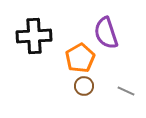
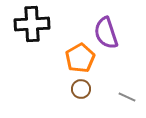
black cross: moved 2 px left, 12 px up
brown circle: moved 3 px left, 3 px down
gray line: moved 1 px right, 6 px down
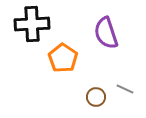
orange pentagon: moved 17 px left; rotated 8 degrees counterclockwise
brown circle: moved 15 px right, 8 px down
gray line: moved 2 px left, 8 px up
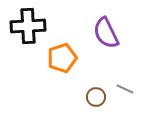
black cross: moved 4 px left, 2 px down
purple semicircle: rotated 8 degrees counterclockwise
orange pentagon: moved 1 px left; rotated 20 degrees clockwise
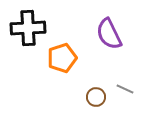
black cross: moved 2 px down
purple semicircle: moved 3 px right, 1 px down
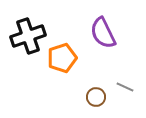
black cross: moved 8 px down; rotated 16 degrees counterclockwise
purple semicircle: moved 6 px left, 1 px up
gray line: moved 2 px up
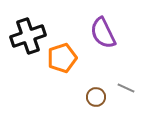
gray line: moved 1 px right, 1 px down
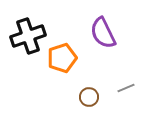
gray line: rotated 48 degrees counterclockwise
brown circle: moved 7 px left
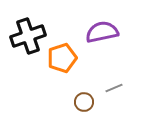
purple semicircle: moved 1 px left, 1 px up; rotated 104 degrees clockwise
gray line: moved 12 px left
brown circle: moved 5 px left, 5 px down
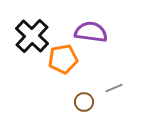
purple semicircle: moved 11 px left; rotated 20 degrees clockwise
black cross: moved 4 px right; rotated 28 degrees counterclockwise
orange pentagon: moved 1 px right, 1 px down; rotated 8 degrees clockwise
